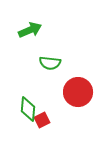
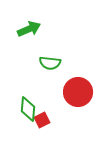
green arrow: moved 1 px left, 1 px up
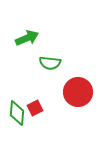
green arrow: moved 2 px left, 9 px down
green diamond: moved 11 px left, 4 px down
red square: moved 7 px left, 12 px up
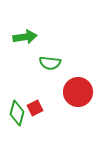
green arrow: moved 2 px left, 1 px up; rotated 15 degrees clockwise
green diamond: rotated 10 degrees clockwise
